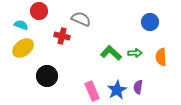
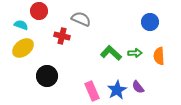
orange semicircle: moved 2 px left, 1 px up
purple semicircle: rotated 48 degrees counterclockwise
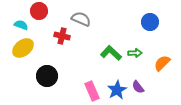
orange semicircle: moved 3 px right, 7 px down; rotated 48 degrees clockwise
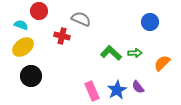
yellow ellipse: moved 1 px up
black circle: moved 16 px left
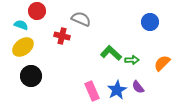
red circle: moved 2 px left
green arrow: moved 3 px left, 7 px down
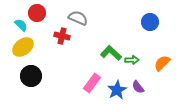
red circle: moved 2 px down
gray semicircle: moved 3 px left, 1 px up
cyan semicircle: rotated 24 degrees clockwise
pink rectangle: moved 8 px up; rotated 60 degrees clockwise
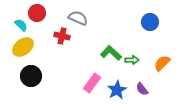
purple semicircle: moved 4 px right, 2 px down
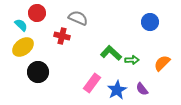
black circle: moved 7 px right, 4 px up
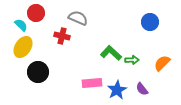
red circle: moved 1 px left
yellow ellipse: rotated 20 degrees counterclockwise
pink rectangle: rotated 48 degrees clockwise
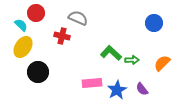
blue circle: moved 4 px right, 1 px down
